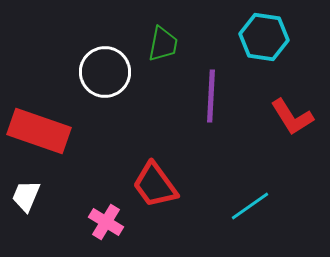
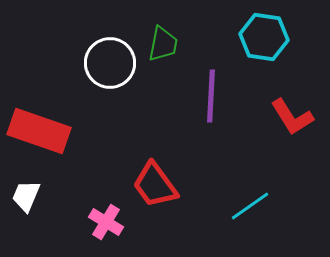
white circle: moved 5 px right, 9 px up
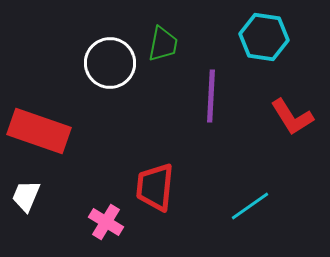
red trapezoid: moved 2 px down; rotated 42 degrees clockwise
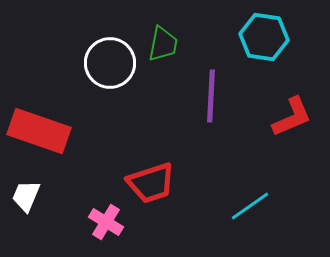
red L-shape: rotated 81 degrees counterclockwise
red trapezoid: moved 4 px left, 4 px up; rotated 114 degrees counterclockwise
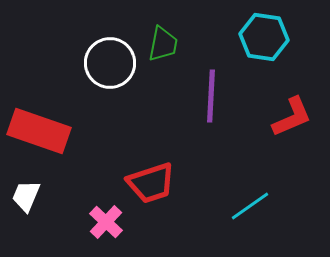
pink cross: rotated 12 degrees clockwise
